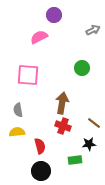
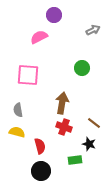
red cross: moved 1 px right, 1 px down
yellow semicircle: rotated 21 degrees clockwise
black star: rotated 24 degrees clockwise
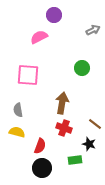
brown line: moved 1 px right, 1 px down
red cross: moved 1 px down
red semicircle: rotated 35 degrees clockwise
black circle: moved 1 px right, 3 px up
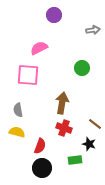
gray arrow: rotated 16 degrees clockwise
pink semicircle: moved 11 px down
